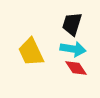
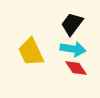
black trapezoid: rotated 20 degrees clockwise
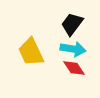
red diamond: moved 2 px left
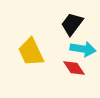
cyan arrow: moved 10 px right
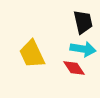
black trapezoid: moved 11 px right, 2 px up; rotated 130 degrees clockwise
yellow trapezoid: moved 1 px right, 2 px down
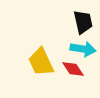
yellow trapezoid: moved 9 px right, 8 px down
red diamond: moved 1 px left, 1 px down
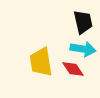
yellow trapezoid: rotated 16 degrees clockwise
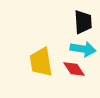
black trapezoid: rotated 10 degrees clockwise
red diamond: moved 1 px right
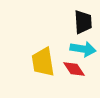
yellow trapezoid: moved 2 px right
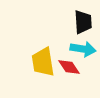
red diamond: moved 5 px left, 2 px up
